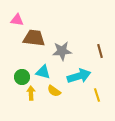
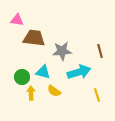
cyan arrow: moved 4 px up
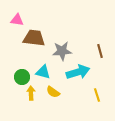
cyan arrow: moved 1 px left
yellow semicircle: moved 1 px left, 1 px down
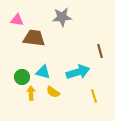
gray star: moved 34 px up
yellow line: moved 3 px left, 1 px down
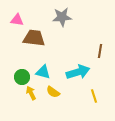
brown line: rotated 24 degrees clockwise
yellow arrow: rotated 24 degrees counterclockwise
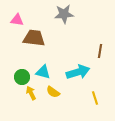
gray star: moved 2 px right, 3 px up
yellow line: moved 1 px right, 2 px down
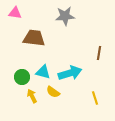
gray star: moved 1 px right, 2 px down
pink triangle: moved 2 px left, 7 px up
brown line: moved 1 px left, 2 px down
cyan arrow: moved 8 px left, 1 px down
yellow arrow: moved 1 px right, 3 px down
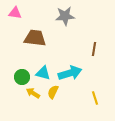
brown trapezoid: moved 1 px right
brown line: moved 5 px left, 4 px up
cyan triangle: moved 1 px down
yellow semicircle: rotated 80 degrees clockwise
yellow arrow: moved 1 px right, 3 px up; rotated 32 degrees counterclockwise
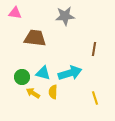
yellow semicircle: rotated 24 degrees counterclockwise
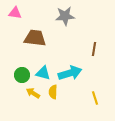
green circle: moved 2 px up
